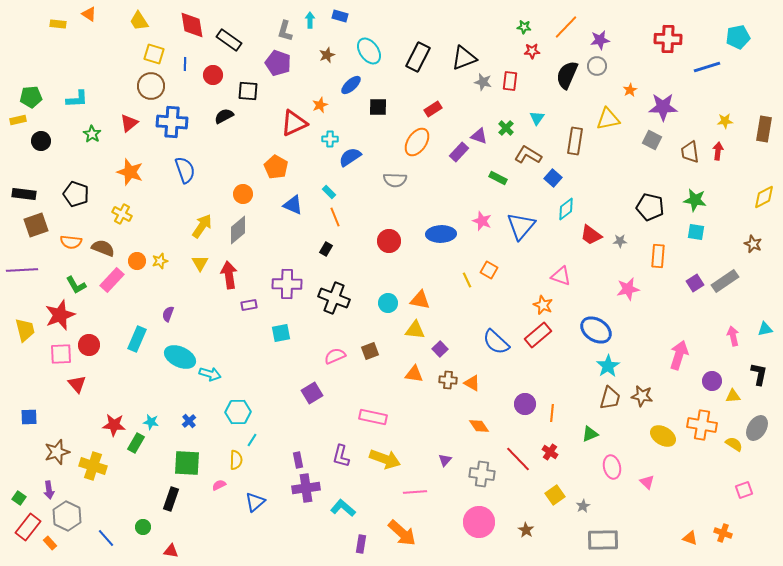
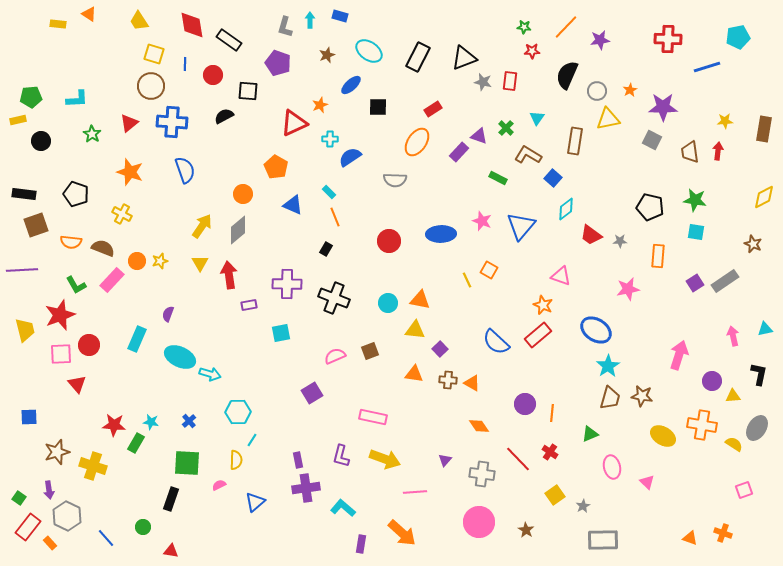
gray L-shape at (285, 31): moved 4 px up
cyan ellipse at (369, 51): rotated 20 degrees counterclockwise
gray circle at (597, 66): moved 25 px down
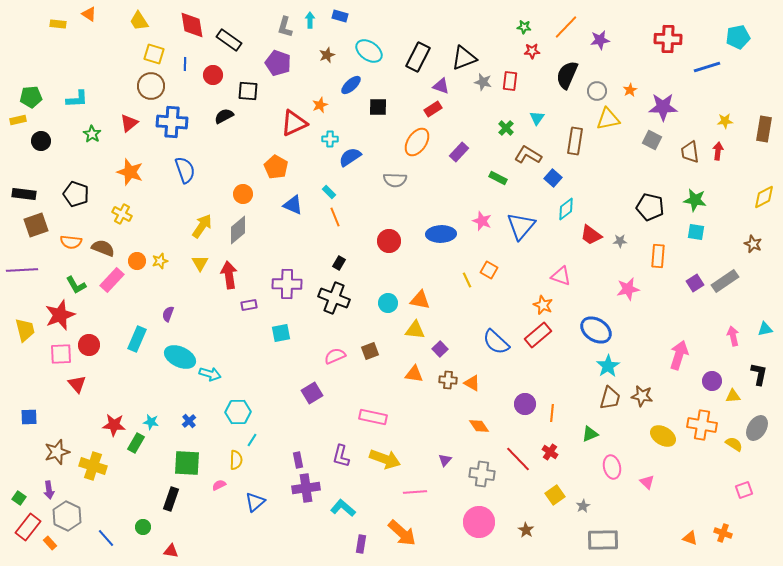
purple triangle at (479, 136): moved 38 px left, 50 px up
black rectangle at (326, 249): moved 13 px right, 14 px down
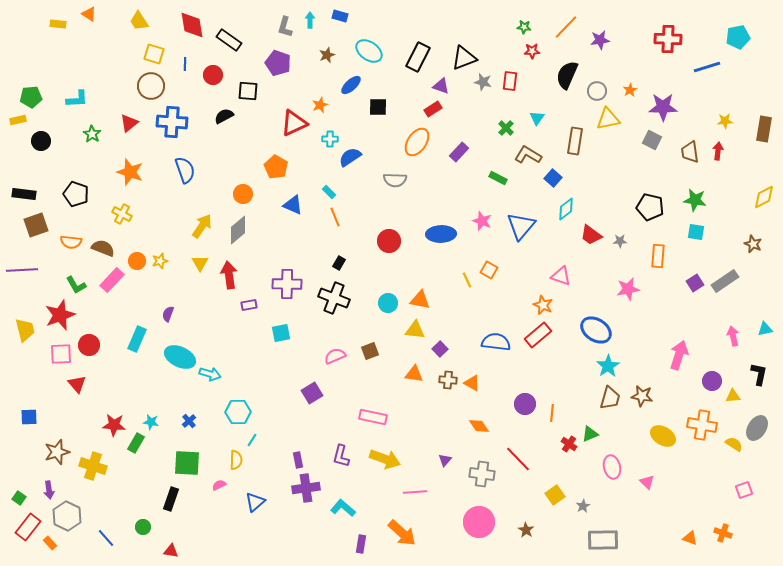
blue semicircle at (496, 342): rotated 144 degrees clockwise
red cross at (550, 452): moved 19 px right, 8 px up
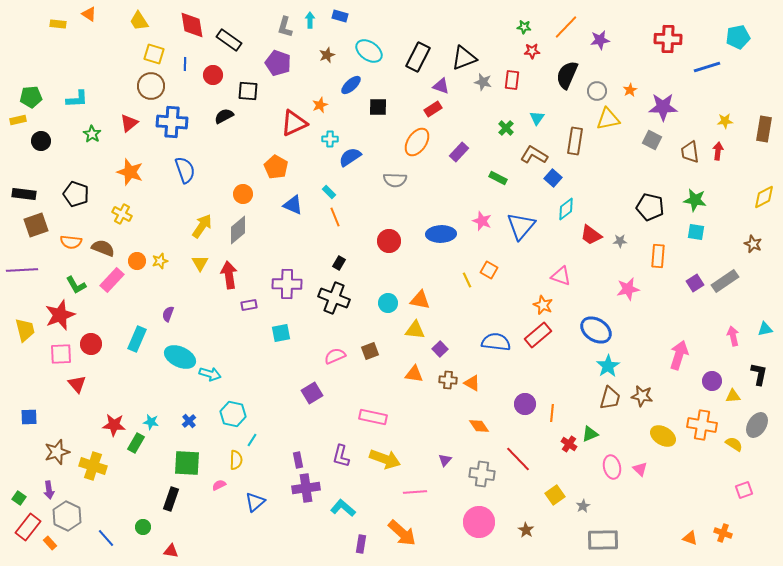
red rectangle at (510, 81): moved 2 px right, 1 px up
brown L-shape at (528, 155): moved 6 px right
red circle at (89, 345): moved 2 px right, 1 px up
cyan hexagon at (238, 412): moved 5 px left, 2 px down; rotated 15 degrees clockwise
gray ellipse at (757, 428): moved 3 px up
pink triangle at (647, 482): moved 7 px left, 13 px up
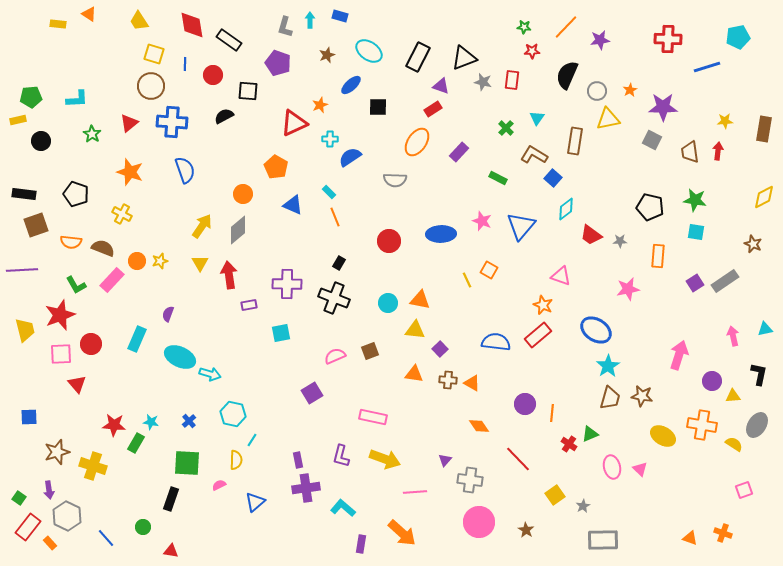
gray cross at (482, 474): moved 12 px left, 6 px down
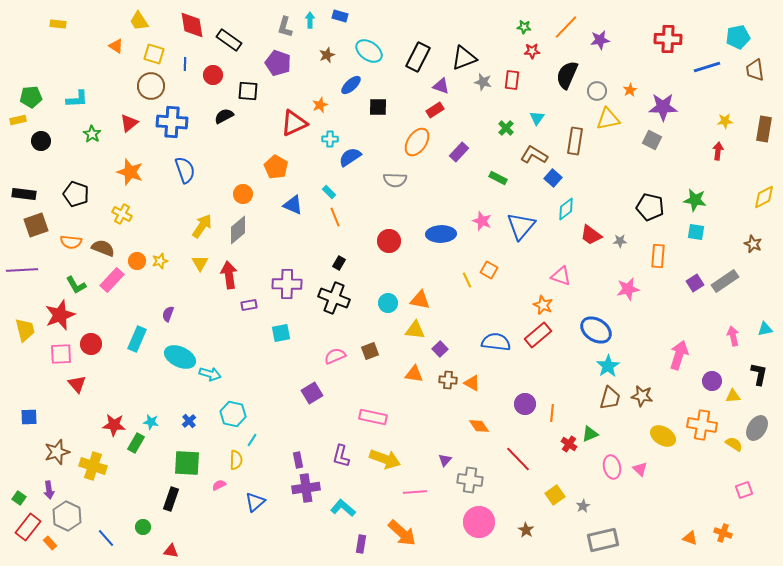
orange triangle at (89, 14): moved 27 px right, 32 px down
red rectangle at (433, 109): moved 2 px right, 1 px down
brown trapezoid at (690, 152): moved 65 px right, 82 px up
gray ellipse at (757, 425): moved 3 px down
gray rectangle at (603, 540): rotated 12 degrees counterclockwise
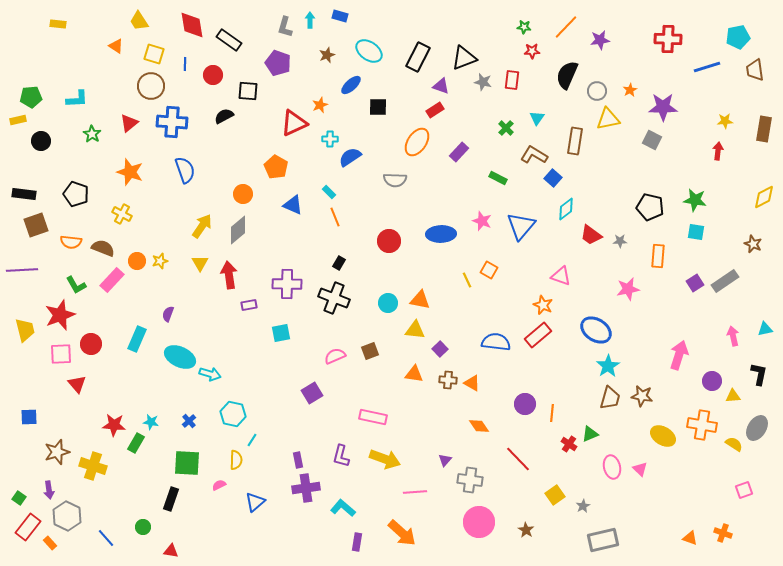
purple rectangle at (361, 544): moved 4 px left, 2 px up
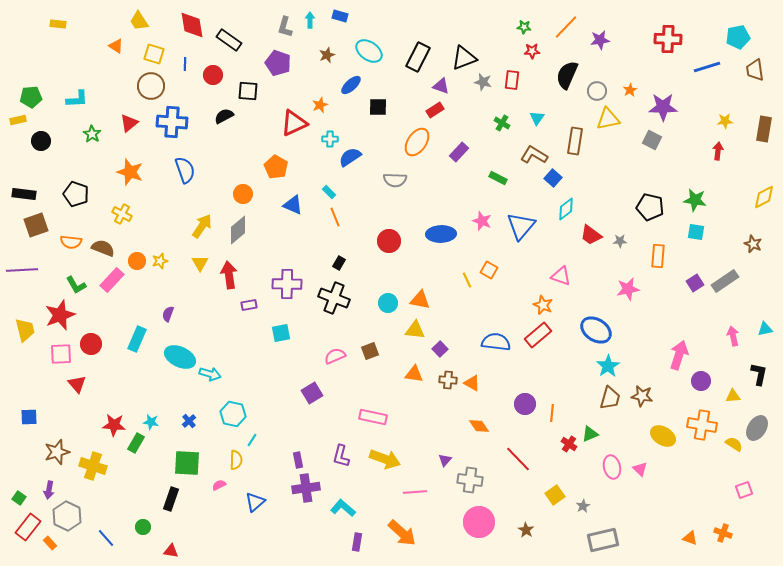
green cross at (506, 128): moved 4 px left, 5 px up; rotated 14 degrees counterclockwise
purple circle at (712, 381): moved 11 px left
purple arrow at (49, 490): rotated 18 degrees clockwise
